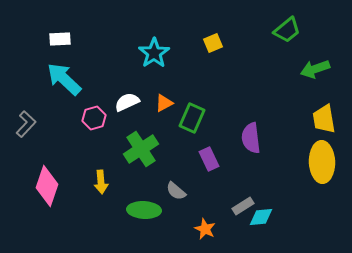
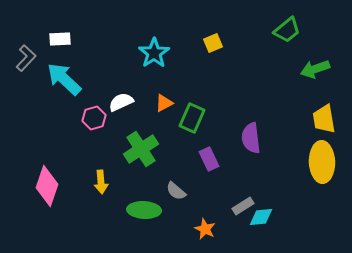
white semicircle: moved 6 px left
gray L-shape: moved 66 px up
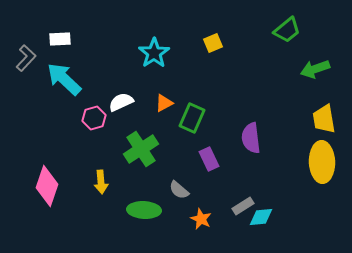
gray semicircle: moved 3 px right, 1 px up
orange star: moved 4 px left, 10 px up
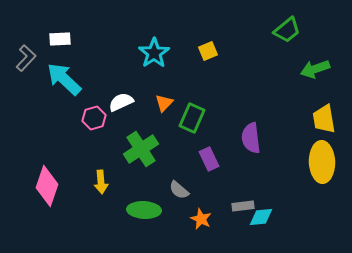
yellow square: moved 5 px left, 8 px down
orange triangle: rotated 18 degrees counterclockwise
gray rectangle: rotated 25 degrees clockwise
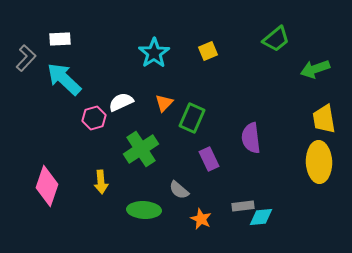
green trapezoid: moved 11 px left, 9 px down
yellow ellipse: moved 3 px left
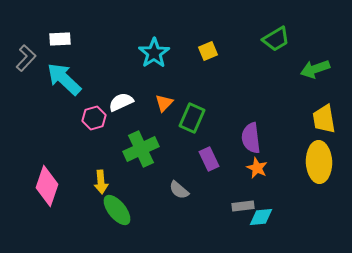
green trapezoid: rotated 8 degrees clockwise
green cross: rotated 8 degrees clockwise
green ellipse: moved 27 px left; rotated 48 degrees clockwise
orange star: moved 56 px right, 51 px up
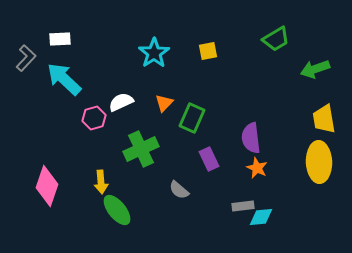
yellow square: rotated 12 degrees clockwise
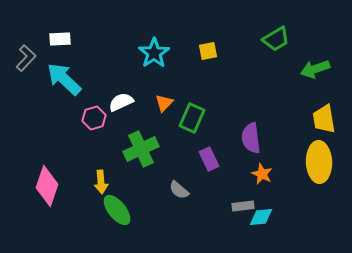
orange star: moved 5 px right, 6 px down
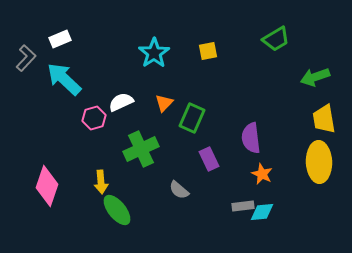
white rectangle: rotated 20 degrees counterclockwise
green arrow: moved 8 px down
cyan diamond: moved 1 px right, 5 px up
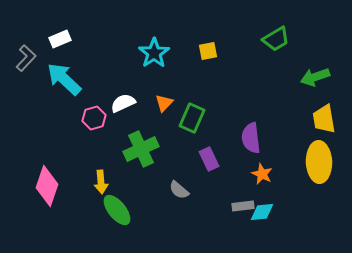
white semicircle: moved 2 px right, 1 px down
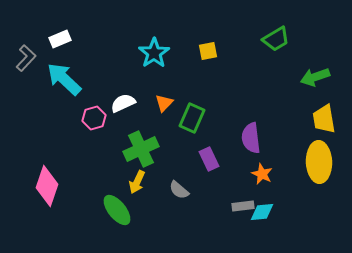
yellow arrow: moved 36 px right; rotated 30 degrees clockwise
